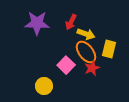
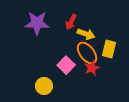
orange ellipse: moved 1 px right, 1 px down
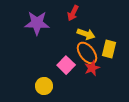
red arrow: moved 2 px right, 9 px up
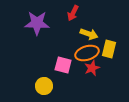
yellow arrow: moved 3 px right
orange ellipse: rotated 70 degrees counterclockwise
pink square: moved 3 px left; rotated 30 degrees counterclockwise
